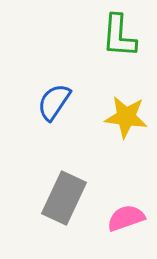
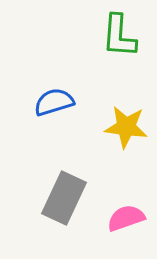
blue semicircle: rotated 39 degrees clockwise
yellow star: moved 10 px down
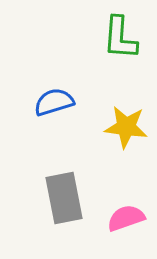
green L-shape: moved 1 px right, 2 px down
gray rectangle: rotated 36 degrees counterclockwise
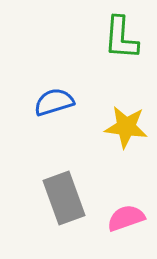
green L-shape: moved 1 px right
gray rectangle: rotated 9 degrees counterclockwise
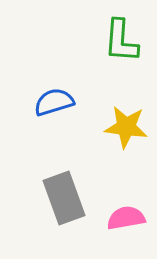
green L-shape: moved 3 px down
pink semicircle: rotated 9 degrees clockwise
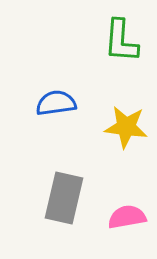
blue semicircle: moved 2 px right, 1 px down; rotated 9 degrees clockwise
gray rectangle: rotated 33 degrees clockwise
pink semicircle: moved 1 px right, 1 px up
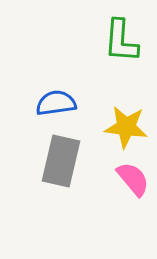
gray rectangle: moved 3 px left, 37 px up
pink semicircle: moved 6 px right, 38 px up; rotated 60 degrees clockwise
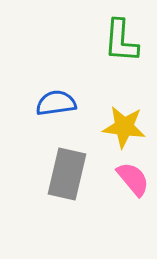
yellow star: moved 2 px left
gray rectangle: moved 6 px right, 13 px down
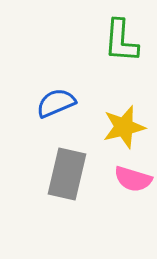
blue semicircle: rotated 15 degrees counterclockwise
yellow star: rotated 21 degrees counterclockwise
pink semicircle: rotated 147 degrees clockwise
